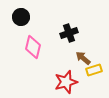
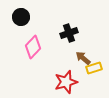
pink diamond: rotated 30 degrees clockwise
yellow rectangle: moved 2 px up
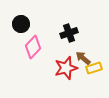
black circle: moved 7 px down
red star: moved 14 px up
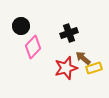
black circle: moved 2 px down
